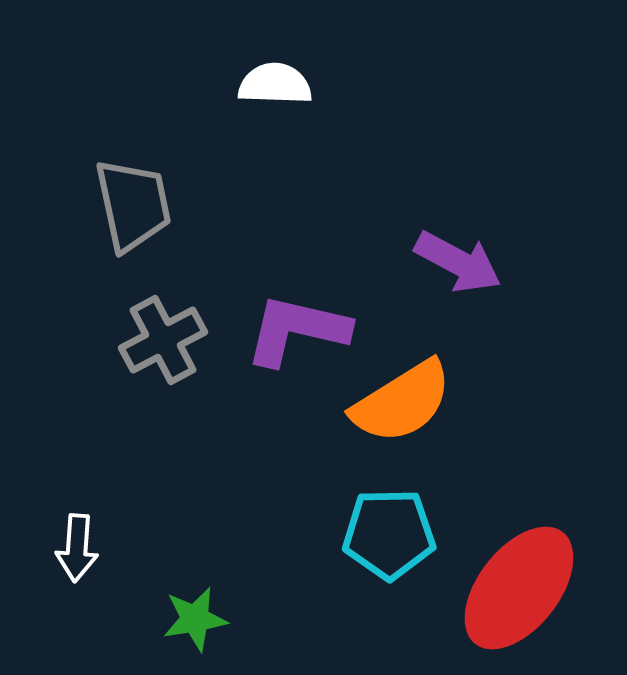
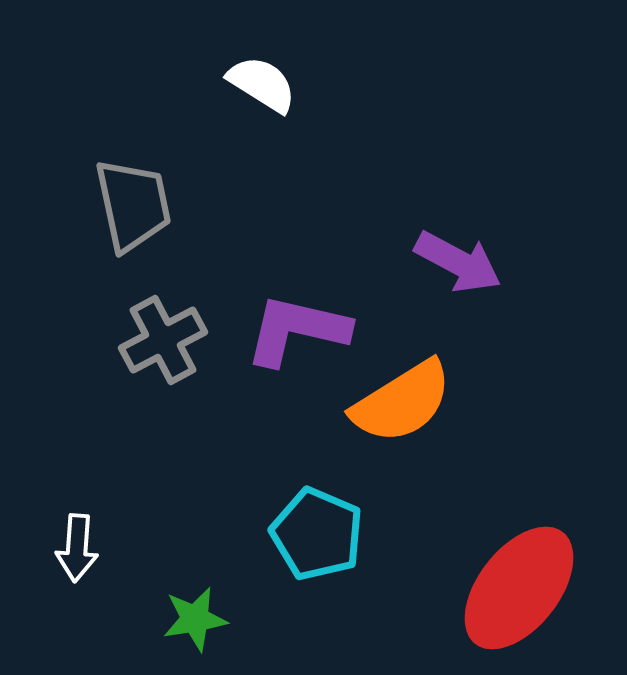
white semicircle: moved 13 px left; rotated 30 degrees clockwise
cyan pentagon: moved 72 px left; rotated 24 degrees clockwise
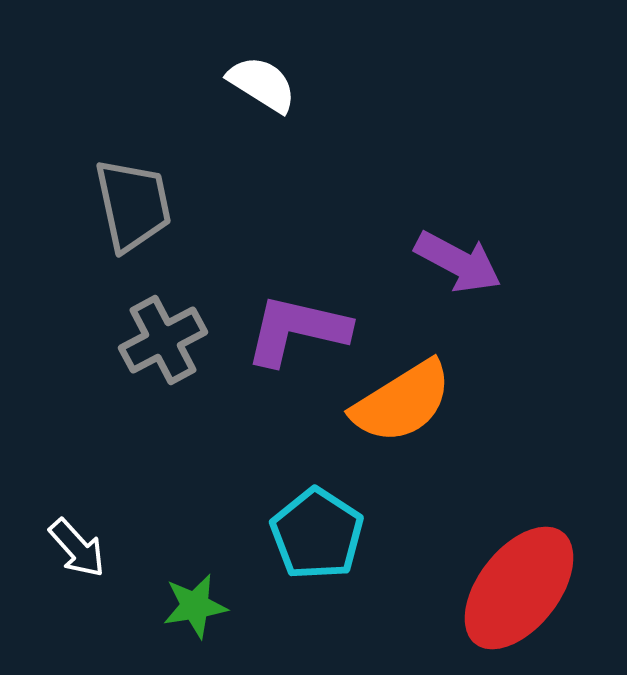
cyan pentagon: rotated 10 degrees clockwise
white arrow: rotated 46 degrees counterclockwise
green star: moved 13 px up
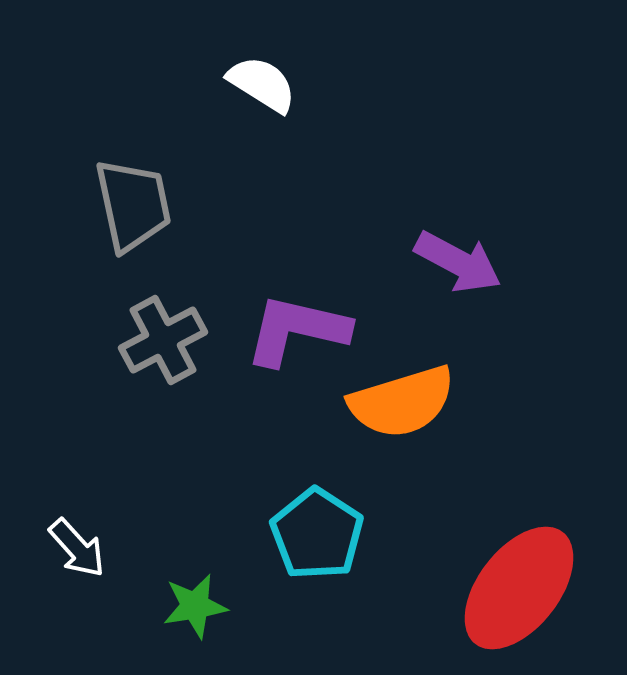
orange semicircle: rotated 15 degrees clockwise
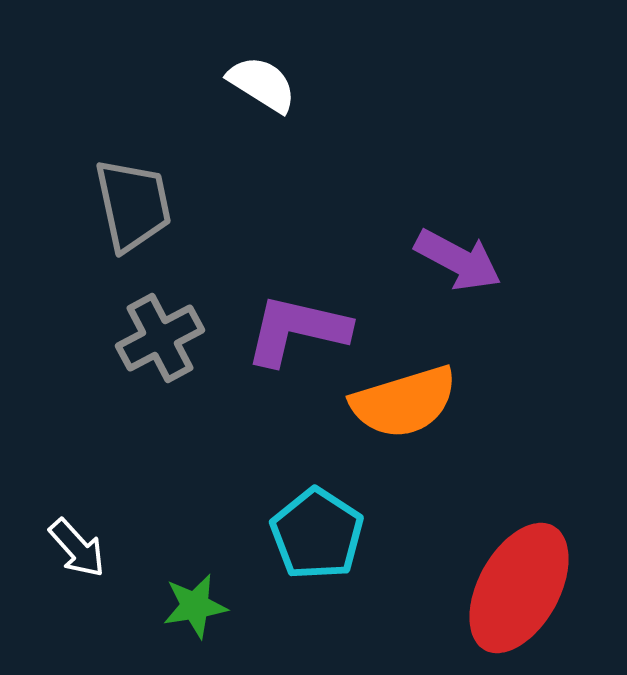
purple arrow: moved 2 px up
gray cross: moved 3 px left, 2 px up
orange semicircle: moved 2 px right
red ellipse: rotated 9 degrees counterclockwise
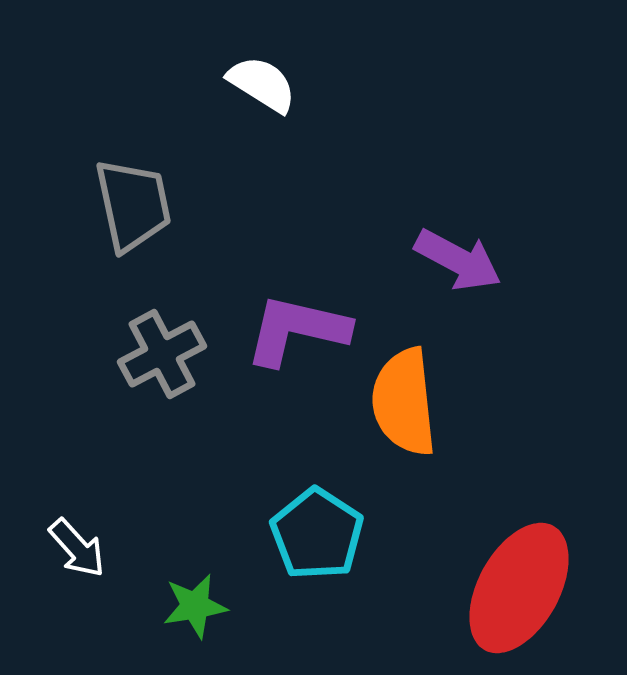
gray cross: moved 2 px right, 16 px down
orange semicircle: rotated 101 degrees clockwise
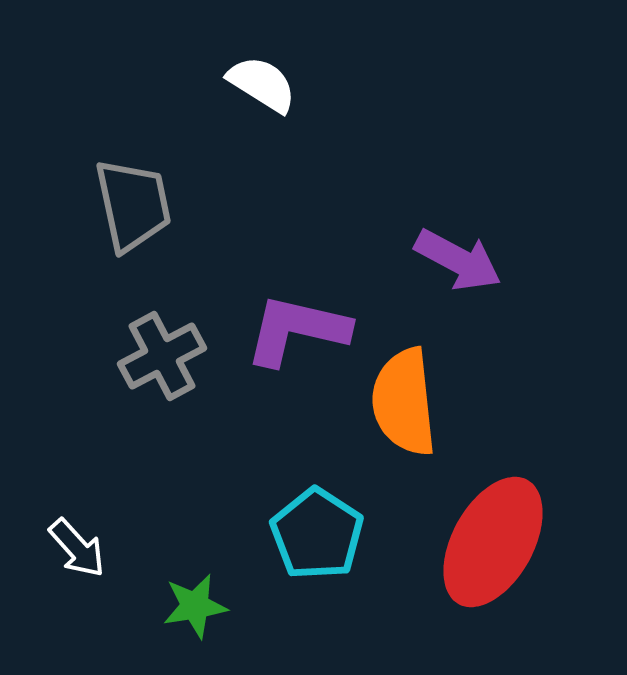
gray cross: moved 2 px down
red ellipse: moved 26 px left, 46 px up
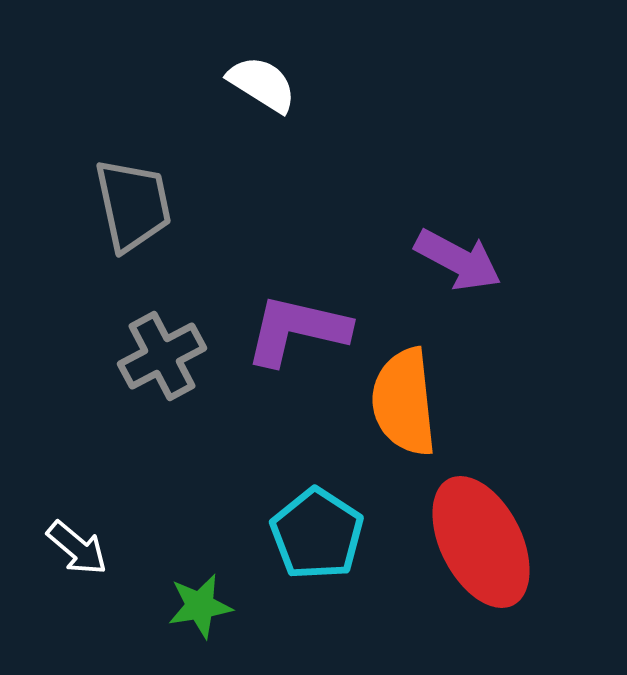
red ellipse: moved 12 px left; rotated 56 degrees counterclockwise
white arrow: rotated 8 degrees counterclockwise
green star: moved 5 px right
